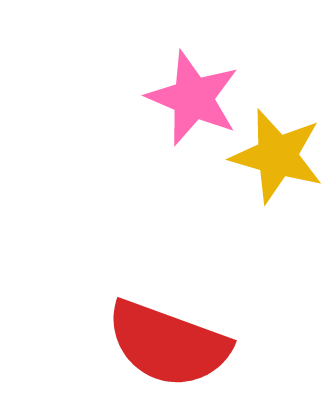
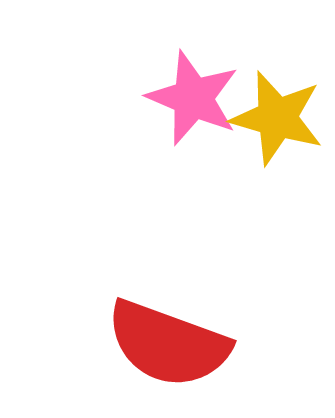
yellow star: moved 38 px up
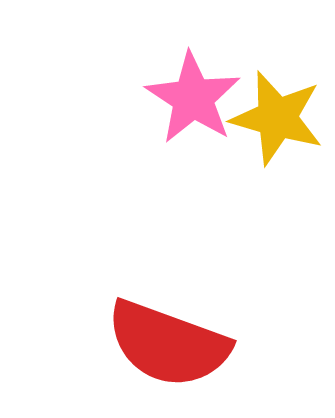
pink star: rotated 10 degrees clockwise
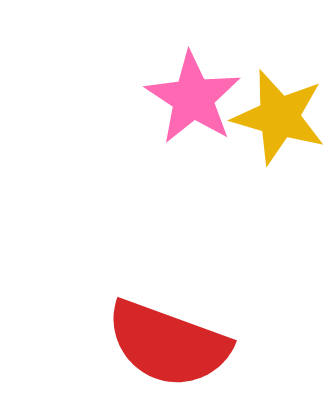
yellow star: moved 2 px right, 1 px up
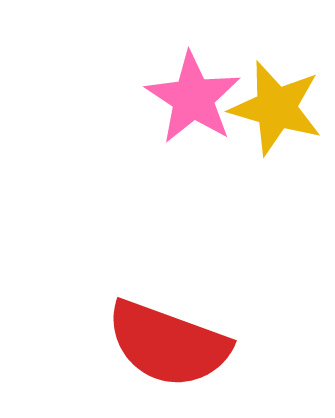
yellow star: moved 3 px left, 9 px up
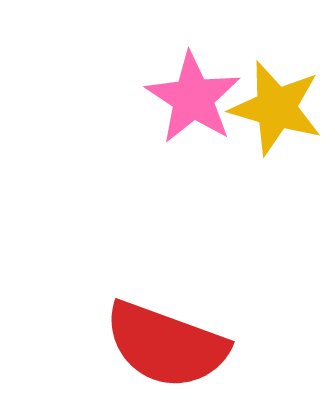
red semicircle: moved 2 px left, 1 px down
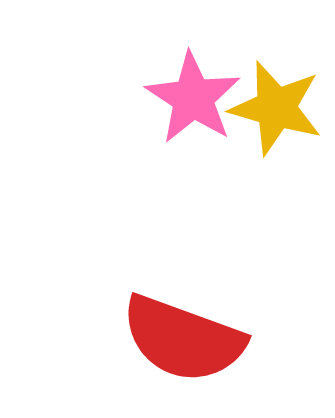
red semicircle: moved 17 px right, 6 px up
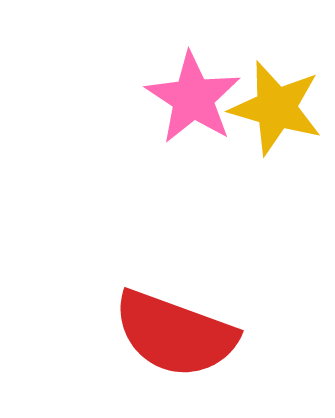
red semicircle: moved 8 px left, 5 px up
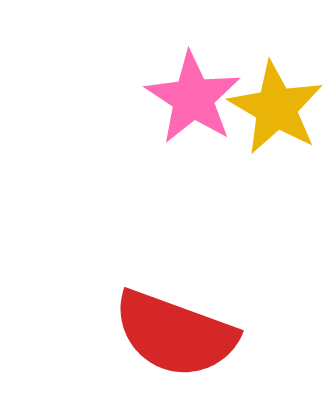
yellow star: rotated 14 degrees clockwise
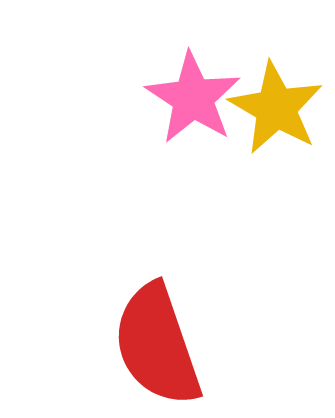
red semicircle: moved 18 px left, 11 px down; rotated 51 degrees clockwise
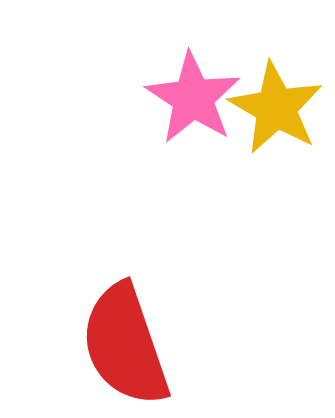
red semicircle: moved 32 px left
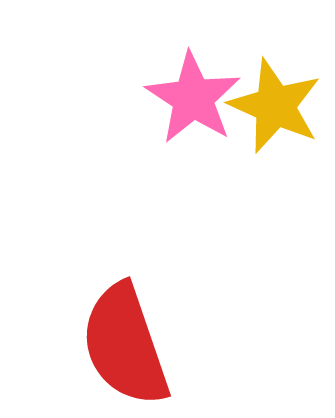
yellow star: moved 1 px left, 2 px up; rotated 6 degrees counterclockwise
